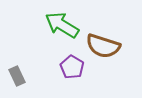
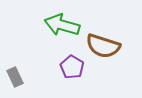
green arrow: rotated 16 degrees counterclockwise
gray rectangle: moved 2 px left, 1 px down
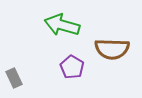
brown semicircle: moved 9 px right, 3 px down; rotated 16 degrees counterclockwise
gray rectangle: moved 1 px left, 1 px down
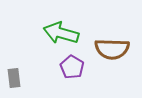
green arrow: moved 1 px left, 8 px down
gray rectangle: rotated 18 degrees clockwise
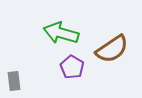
brown semicircle: rotated 36 degrees counterclockwise
gray rectangle: moved 3 px down
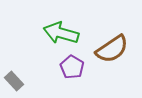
gray rectangle: rotated 36 degrees counterclockwise
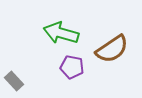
purple pentagon: rotated 20 degrees counterclockwise
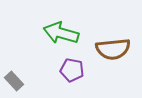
brown semicircle: moved 1 px right; rotated 28 degrees clockwise
purple pentagon: moved 3 px down
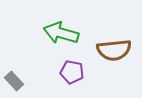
brown semicircle: moved 1 px right, 1 px down
purple pentagon: moved 2 px down
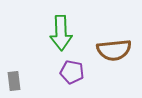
green arrow: rotated 108 degrees counterclockwise
gray rectangle: rotated 36 degrees clockwise
